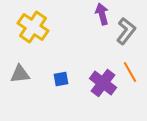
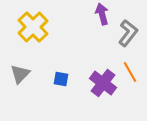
yellow cross: rotated 12 degrees clockwise
gray L-shape: moved 2 px right, 2 px down
gray triangle: rotated 40 degrees counterclockwise
blue square: rotated 21 degrees clockwise
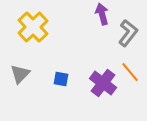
orange line: rotated 10 degrees counterclockwise
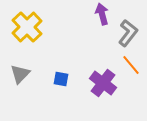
yellow cross: moved 6 px left
orange line: moved 1 px right, 7 px up
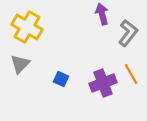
yellow cross: rotated 16 degrees counterclockwise
orange line: moved 9 px down; rotated 10 degrees clockwise
gray triangle: moved 10 px up
blue square: rotated 14 degrees clockwise
purple cross: rotated 32 degrees clockwise
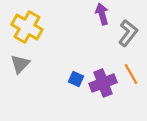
blue square: moved 15 px right
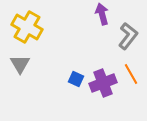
gray L-shape: moved 3 px down
gray triangle: rotated 15 degrees counterclockwise
